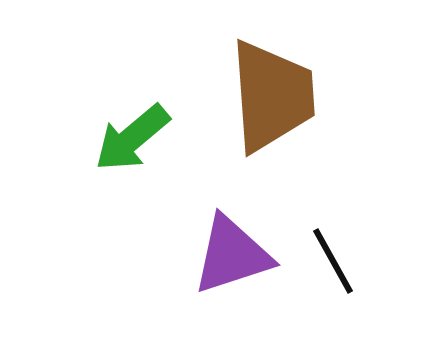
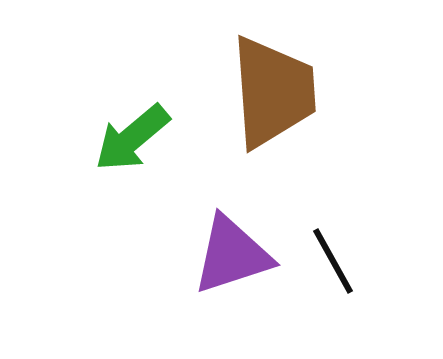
brown trapezoid: moved 1 px right, 4 px up
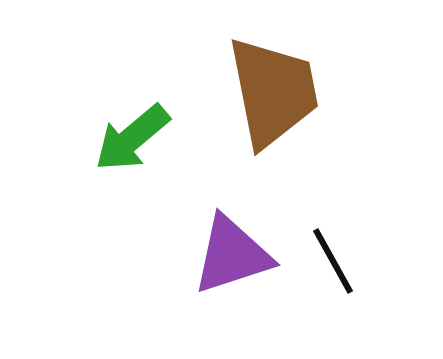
brown trapezoid: rotated 7 degrees counterclockwise
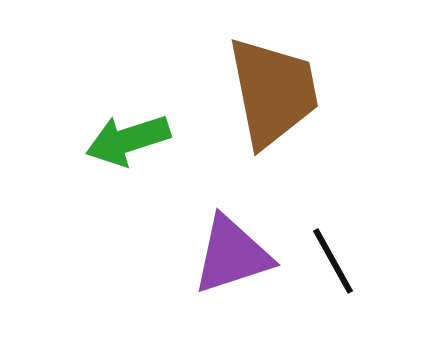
green arrow: moved 4 px left, 2 px down; rotated 22 degrees clockwise
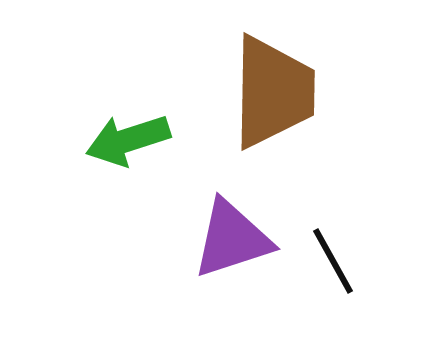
brown trapezoid: rotated 12 degrees clockwise
purple triangle: moved 16 px up
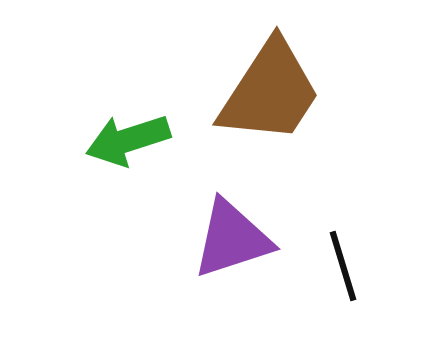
brown trapezoid: moved 3 px left; rotated 32 degrees clockwise
black line: moved 10 px right, 5 px down; rotated 12 degrees clockwise
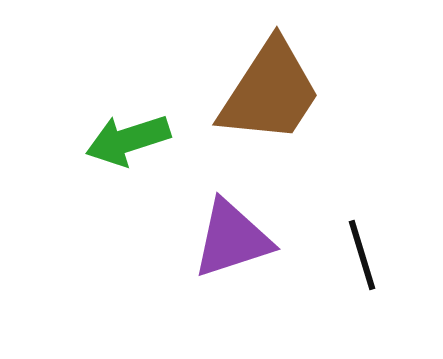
black line: moved 19 px right, 11 px up
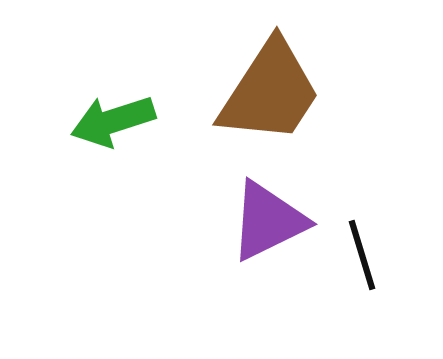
green arrow: moved 15 px left, 19 px up
purple triangle: moved 36 px right, 18 px up; rotated 8 degrees counterclockwise
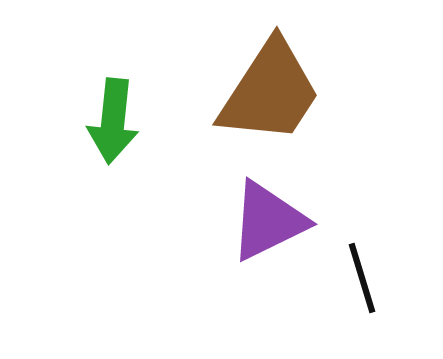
green arrow: rotated 66 degrees counterclockwise
black line: moved 23 px down
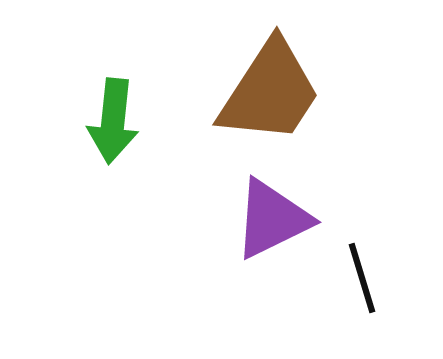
purple triangle: moved 4 px right, 2 px up
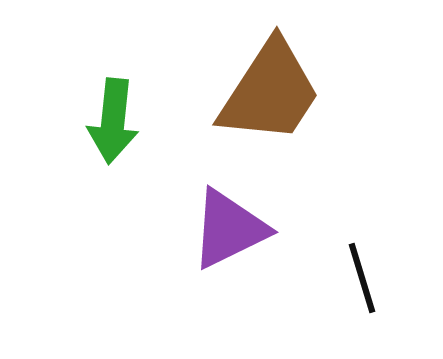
purple triangle: moved 43 px left, 10 px down
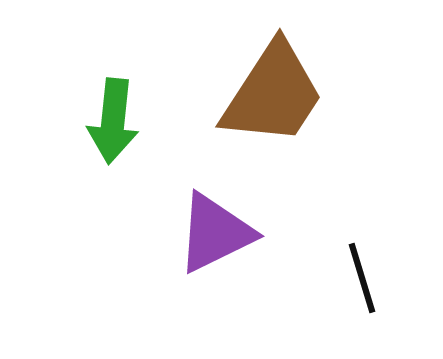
brown trapezoid: moved 3 px right, 2 px down
purple triangle: moved 14 px left, 4 px down
